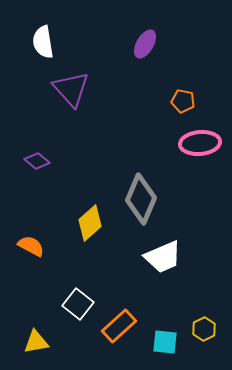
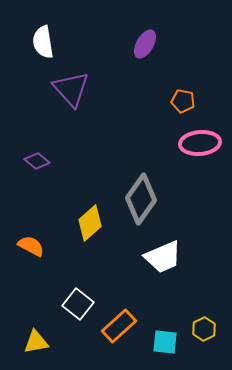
gray diamond: rotated 12 degrees clockwise
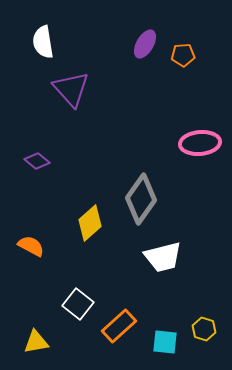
orange pentagon: moved 46 px up; rotated 15 degrees counterclockwise
white trapezoid: rotated 9 degrees clockwise
yellow hexagon: rotated 15 degrees counterclockwise
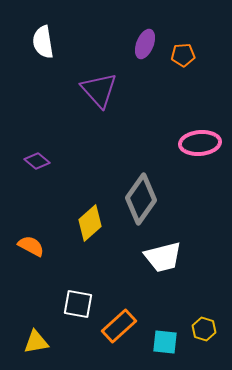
purple ellipse: rotated 8 degrees counterclockwise
purple triangle: moved 28 px right, 1 px down
white square: rotated 28 degrees counterclockwise
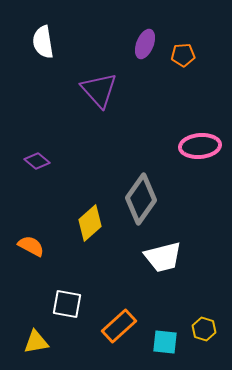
pink ellipse: moved 3 px down
white square: moved 11 px left
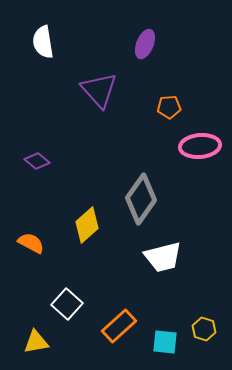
orange pentagon: moved 14 px left, 52 px down
yellow diamond: moved 3 px left, 2 px down
orange semicircle: moved 3 px up
white square: rotated 32 degrees clockwise
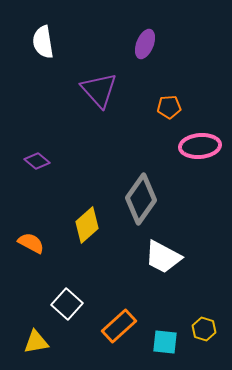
white trapezoid: rotated 42 degrees clockwise
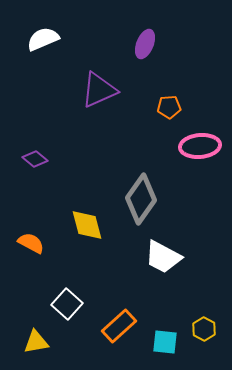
white semicircle: moved 3 px up; rotated 76 degrees clockwise
purple triangle: rotated 48 degrees clockwise
purple diamond: moved 2 px left, 2 px up
yellow diamond: rotated 63 degrees counterclockwise
yellow hexagon: rotated 10 degrees clockwise
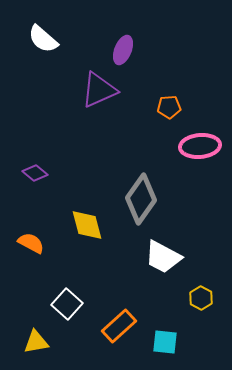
white semicircle: rotated 116 degrees counterclockwise
purple ellipse: moved 22 px left, 6 px down
purple diamond: moved 14 px down
yellow hexagon: moved 3 px left, 31 px up
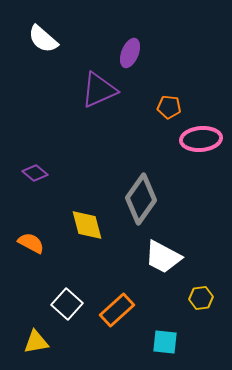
purple ellipse: moved 7 px right, 3 px down
orange pentagon: rotated 10 degrees clockwise
pink ellipse: moved 1 px right, 7 px up
yellow hexagon: rotated 25 degrees clockwise
orange rectangle: moved 2 px left, 16 px up
